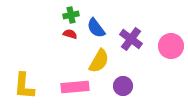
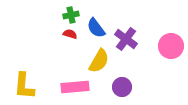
purple cross: moved 5 px left
purple circle: moved 1 px left, 1 px down
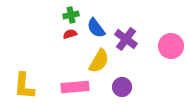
red semicircle: rotated 32 degrees counterclockwise
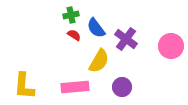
red semicircle: moved 4 px right, 1 px down; rotated 48 degrees clockwise
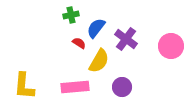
blue semicircle: rotated 75 degrees clockwise
red semicircle: moved 5 px right, 8 px down
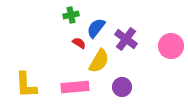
yellow L-shape: moved 2 px right, 1 px up; rotated 8 degrees counterclockwise
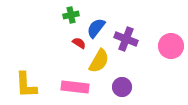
purple cross: rotated 15 degrees counterclockwise
pink rectangle: rotated 12 degrees clockwise
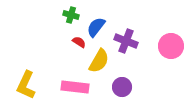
green cross: rotated 28 degrees clockwise
blue semicircle: moved 1 px up
purple cross: moved 2 px down
red semicircle: moved 1 px up
yellow L-shape: rotated 28 degrees clockwise
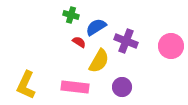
blue semicircle: rotated 20 degrees clockwise
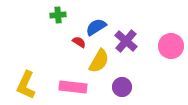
green cross: moved 13 px left; rotated 21 degrees counterclockwise
purple cross: rotated 20 degrees clockwise
pink rectangle: moved 2 px left
